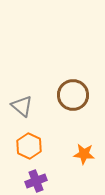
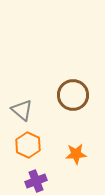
gray triangle: moved 4 px down
orange hexagon: moved 1 px left, 1 px up
orange star: moved 8 px left; rotated 10 degrees counterclockwise
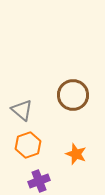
orange hexagon: rotated 15 degrees clockwise
orange star: rotated 25 degrees clockwise
purple cross: moved 3 px right
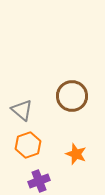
brown circle: moved 1 px left, 1 px down
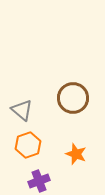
brown circle: moved 1 px right, 2 px down
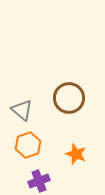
brown circle: moved 4 px left
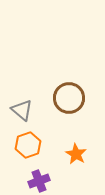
orange star: rotated 10 degrees clockwise
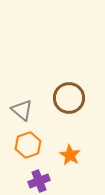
orange star: moved 6 px left, 1 px down
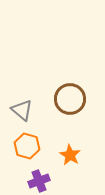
brown circle: moved 1 px right, 1 px down
orange hexagon: moved 1 px left, 1 px down; rotated 25 degrees counterclockwise
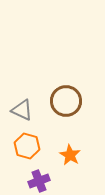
brown circle: moved 4 px left, 2 px down
gray triangle: rotated 15 degrees counterclockwise
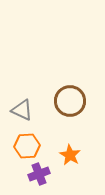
brown circle: moved 4 px right
orange hexagon: rotated 20 degrees counterclockwise
purple cross: moved 7 px up
